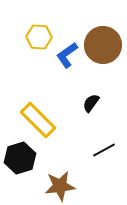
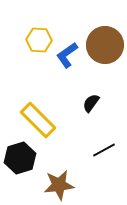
yellow hexagon: moved 3 px down
brown circle: moved 2 px right
brown star: moved 1 px left, 1 px up
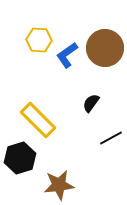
brown circle: moved 3 px down
black line: moved 7 px right, 12 px up
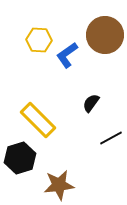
brown circle: moved 13 px up
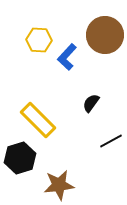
blue L-shape: moved 2 px down; rotated 12 degrees counterclockwise
black line: moved 3 px down
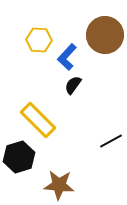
black semicircle: moved 18 px left, 18 px up
black hexagon: moved 1 px left, 1 px up
brown star: rotated 12 degrees clockwise
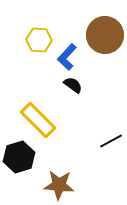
black semicircle: rotated 90 degrees clockwise
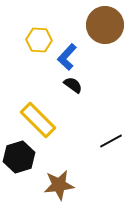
brown circle: moved 10 px up
brown star: rotated 12 degrees counterclockwise
